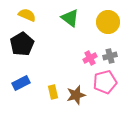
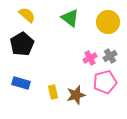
yellow semicircle: rotated 18 degrees clockwise
gray cross: rotated 16 degrees counterclockwise
blue rectangle: rotated 42 degrees clockwise
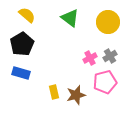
blue rectangle: moved 10 px up
yellow rectangle: moved 1 px right
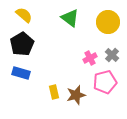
yellow semicircle: moved 3 px left
gray cross: moved 2 px right, 1 px up; rotated 16 degrees counterclockwise
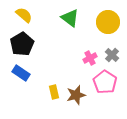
blue rectangle: rotated 18 degrees clockwise
pink pentagon: rotated 25 degrees counterclockwise
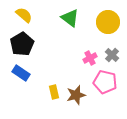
pink pentagon: rotated 20 degrees counterclockwise
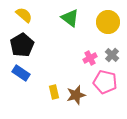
black pentagon: moved 1 px down
